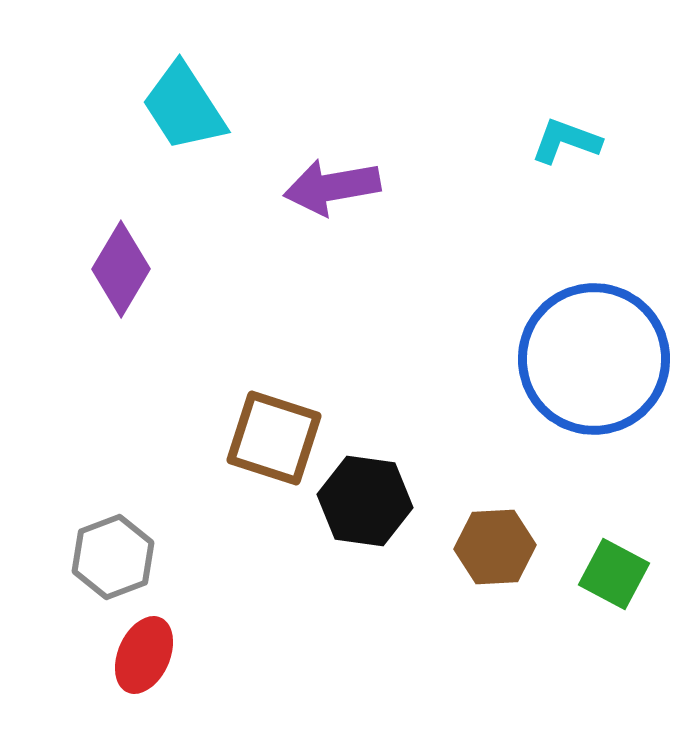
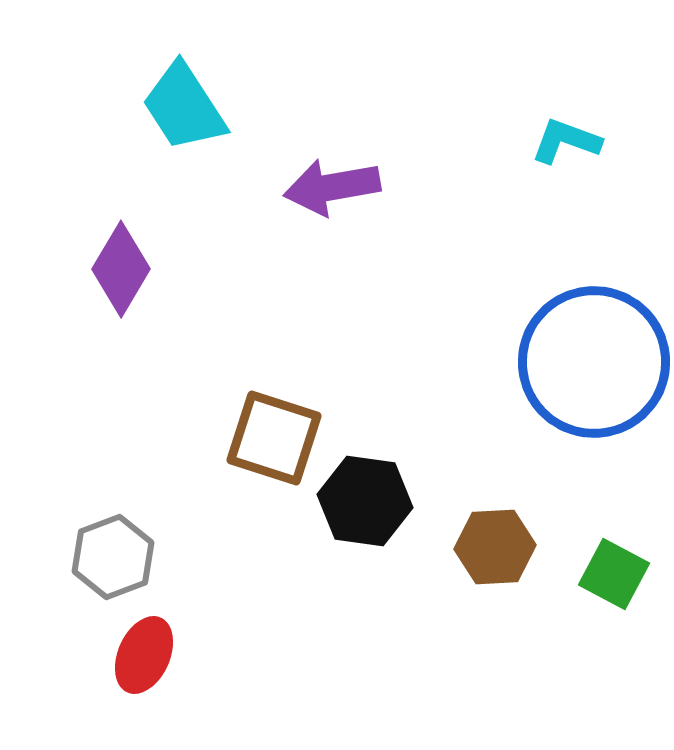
blue circle: moved 3 px down
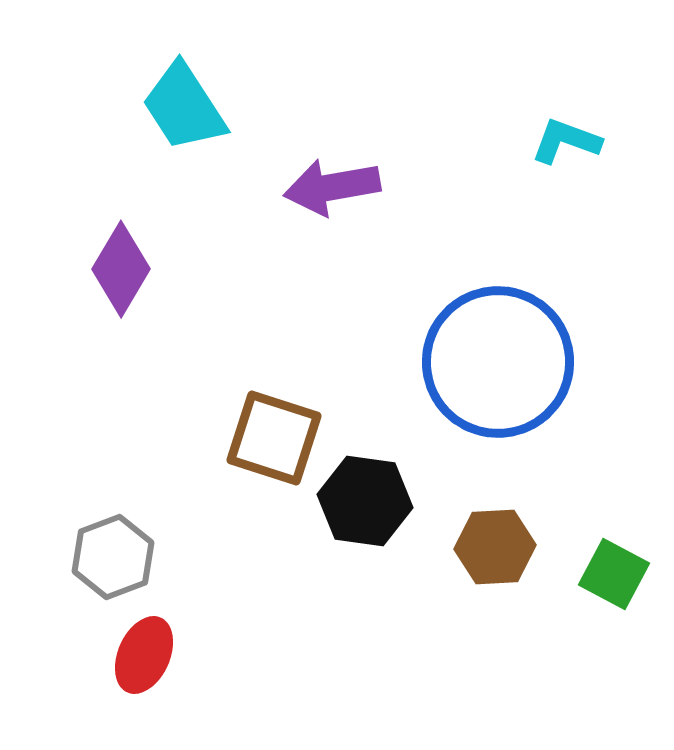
blue circle: moved 96 px left
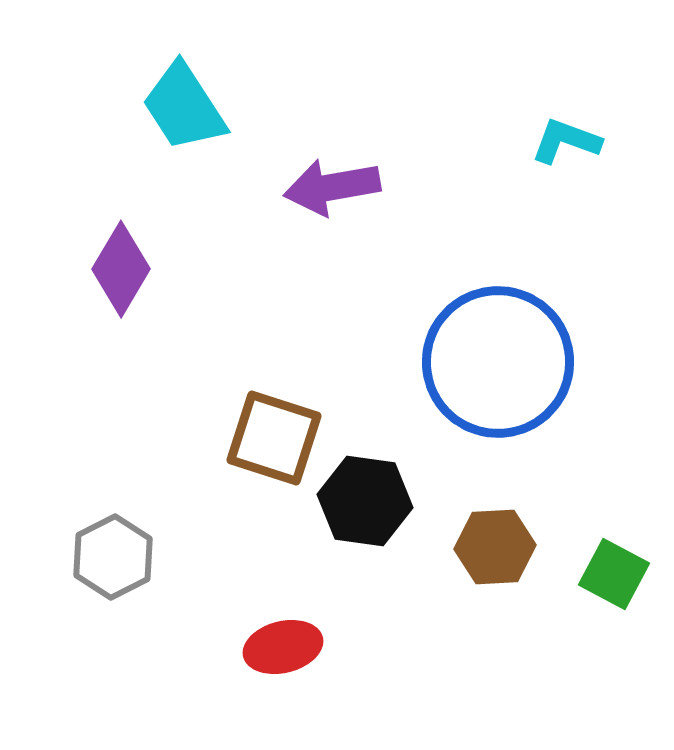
gray hexagon: rotated 6 degrees counterclockwise
red ellipse: moved 139 px right, 8 px up; rotated 52 degrees clockwise
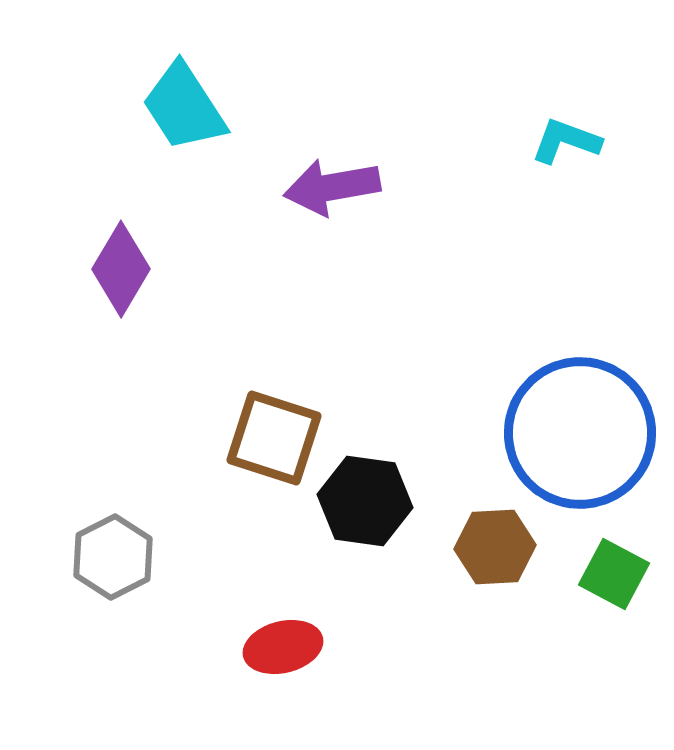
blue circle: moved 82 px right, 71 px down
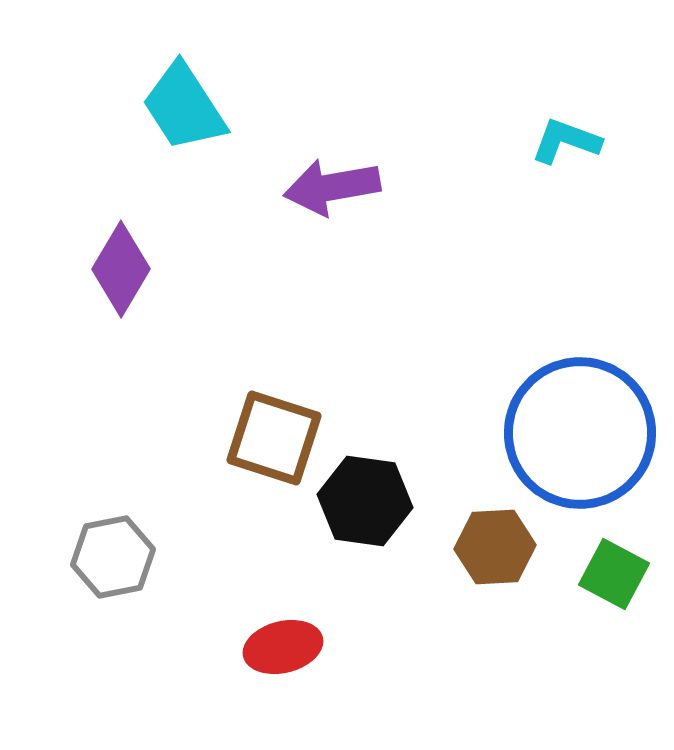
gray hexagon: rotated 16 degrees clockwise
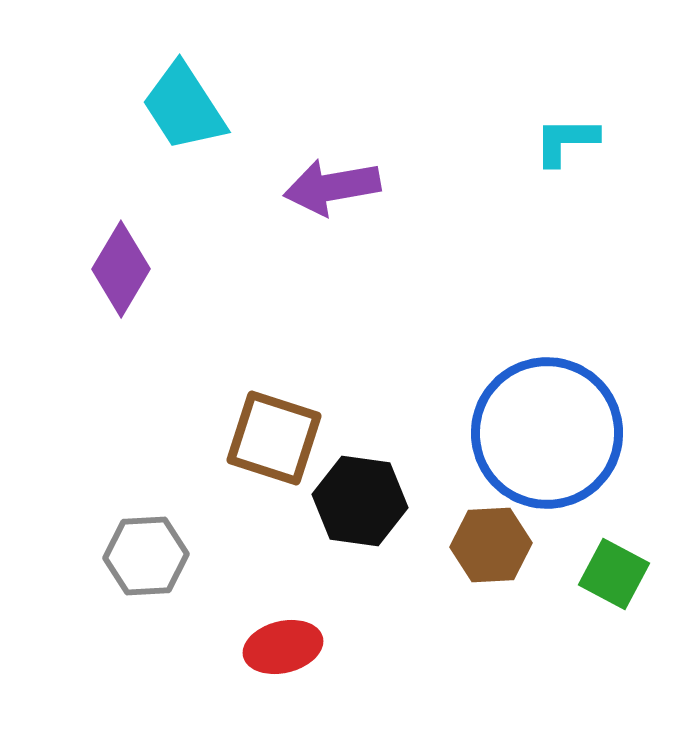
cyan L-shape: rotated 20 degrees counterclockwise
blue circle: moved 33 px left
black hexagon: moved 5 px left
brown hexagon: moved 4 px left, 2 px up
gray hexagon: moved 33 px right, 1 px up; rotated 8 degrees clockwise
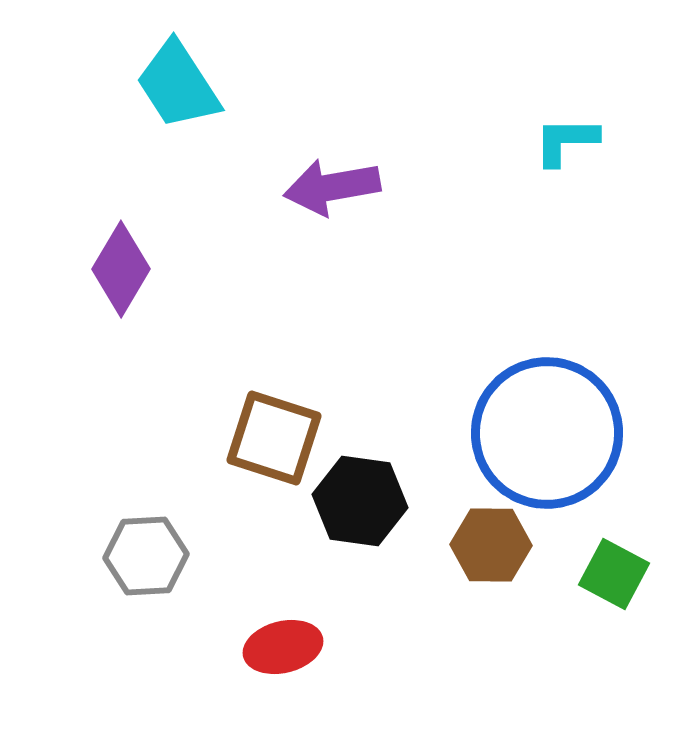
cyan trapezoid: moved 6 px left, 22 px up
brown hexagon: rotated 4 degrees clockwise
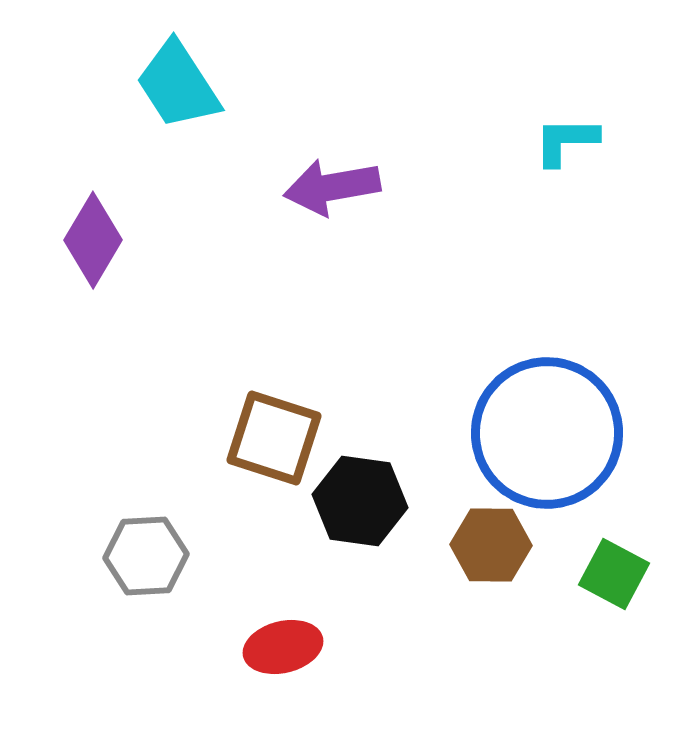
purple diamond: moved 28 px left, 29 px up
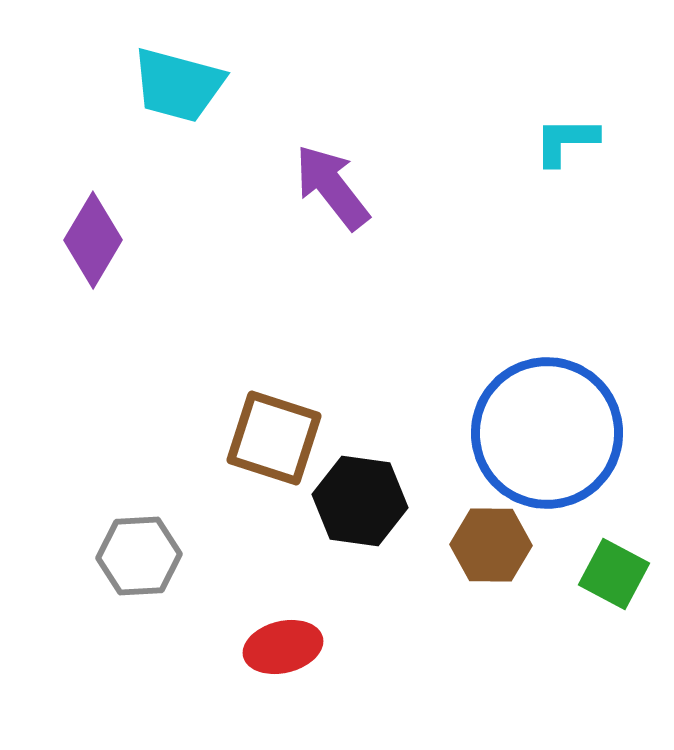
cyan trapezoid: rotated 42 degrees counterclockwise
purple arrow: rotated 62 degrees clockwise
gray hexagon: moved 7 px left
